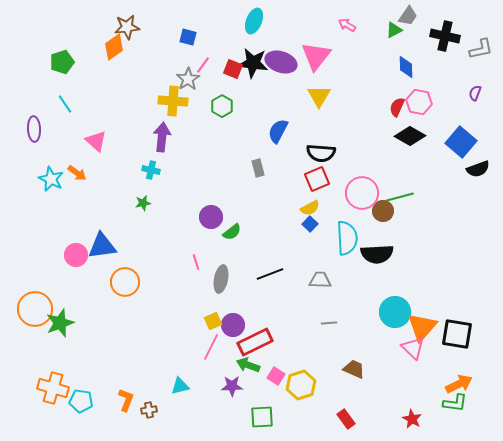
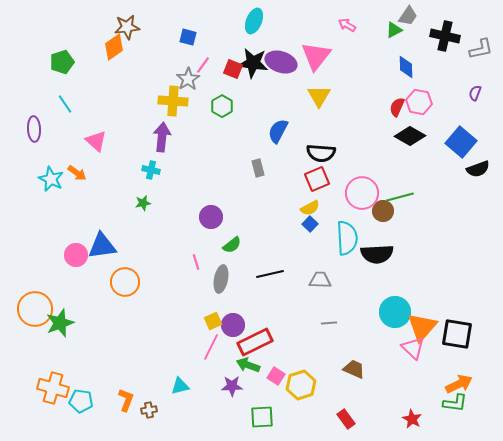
green semicircle at (232, 232): moved 13 px down
black line at (270, 274): rotated 8 degrees clockwise
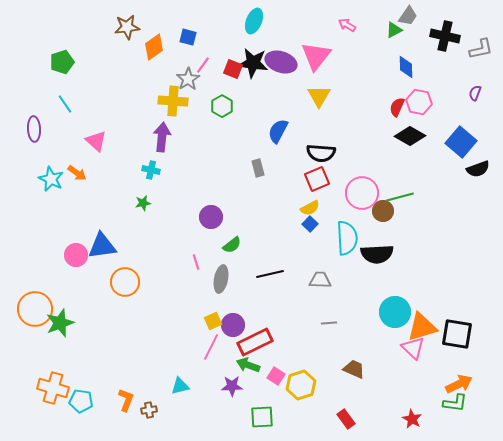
orange diamond at (114, 47): moved 40 px right
orange triangle at (422, 327): rotated 32 degrees clockwise
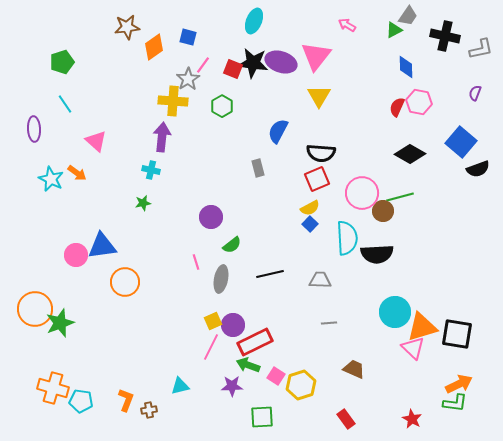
black diamond at (410, 136): moved 18 px down
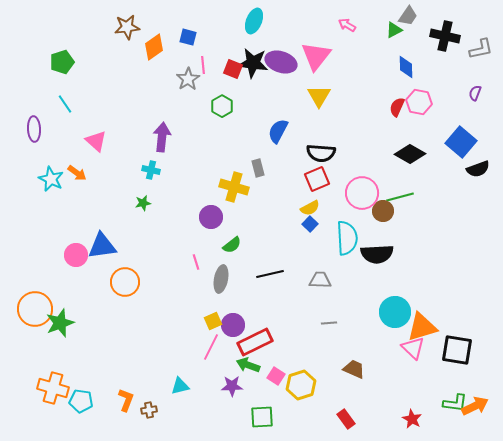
pink line at (203, 65): rotated 42 degrees counterclockwise
yellow cross at (173, 101): moved 61 px right, 86 px down; rotated 12 degrees clockwise
black square at (457, 334): moved 16 px down
orange arrow at (459, 384): moved 16 px right, 22 px down
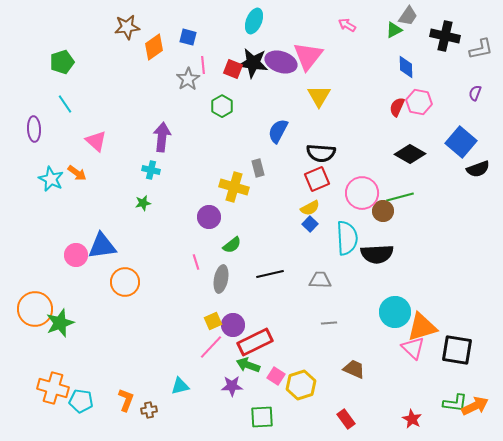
pink triangle at (316, 56): moved 8 px left
purple circle at (211, 217): moved 2 px left
pink line at (211, 347): rotated 16 degrees clockwise
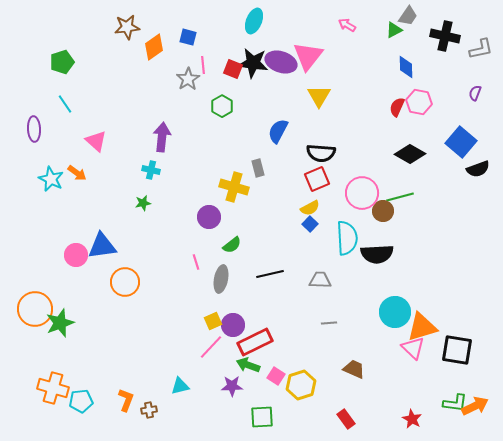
cyan pentagon at (81, 401): rotated 15 degrees counterclockwise
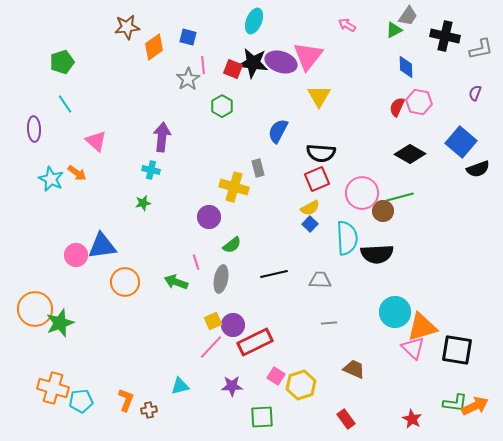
black line at (270, 274): moved 4 px right
green arrow at (248, 365): moved 72 px left, 83 px up
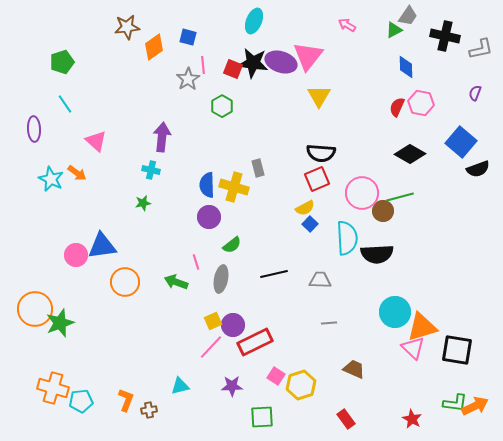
pink hexagon at (419, 102): moved 2 px right, 1 px down
blue semicircle at (278, 131): moved 71 px left, 54 px down; rotated 30 degrees counterclockwise
yellow semicircle at (310, 208): moved 5 px left
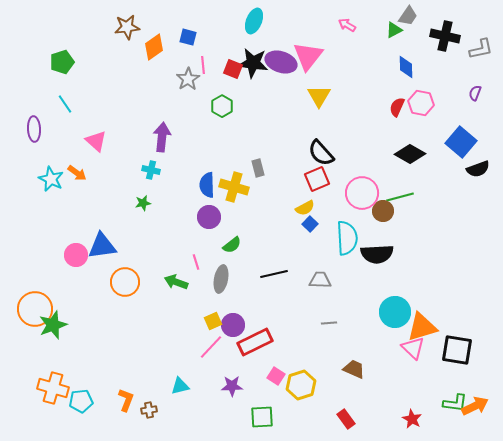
black semicircle at (321, 153): rotated 44 degrees clockwise
green star at (60, 323): moved 7 px left, 2 px down
